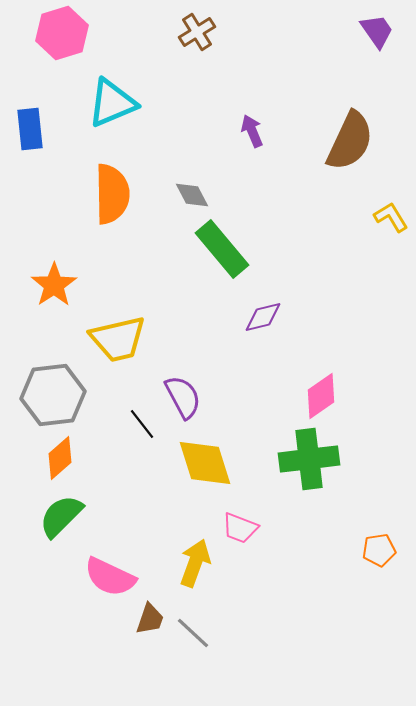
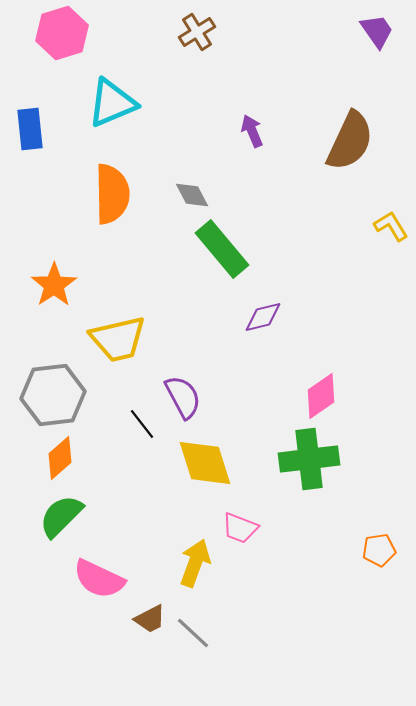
yellow L-shape: moved 9 px down
pink semicircle: moved 11 px left, 2 px down
brown trapezoid: rotated 44 degrees clockwise
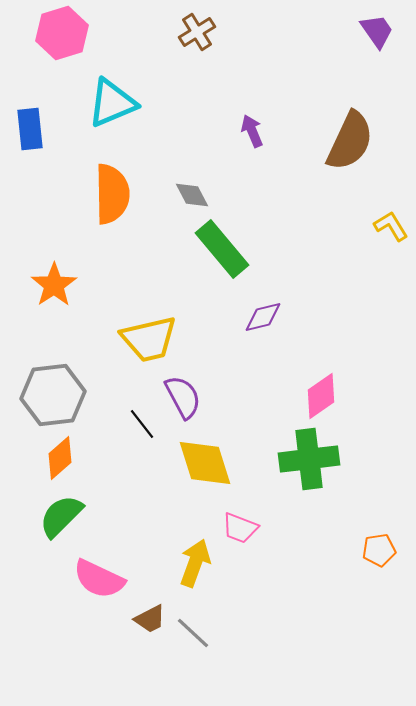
yellow trapezoid: moved 31 px right
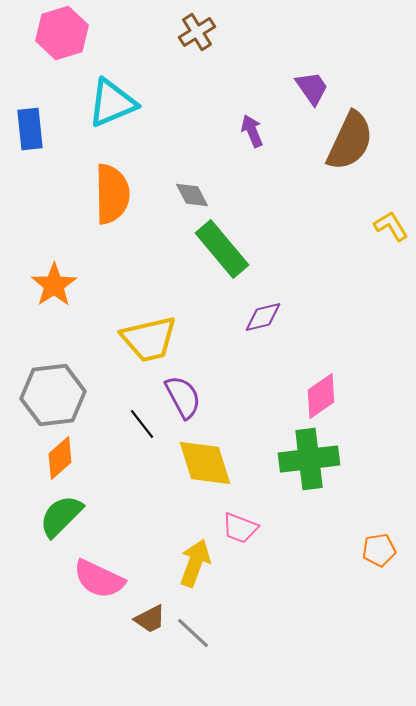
purple trapezoid: moved 65 px left, 57 px down
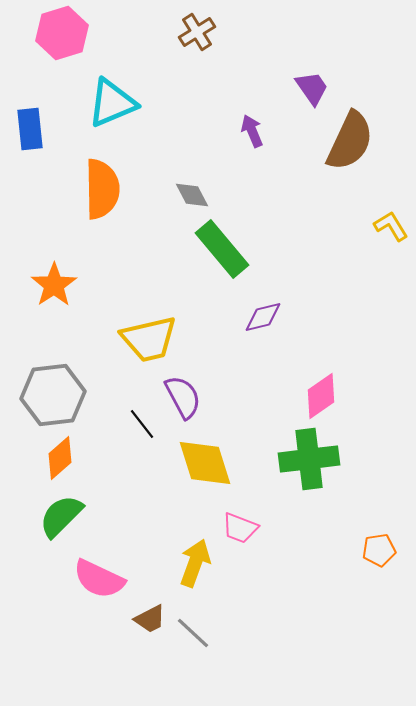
orange semicircle: moved 10 px left, 5 px up
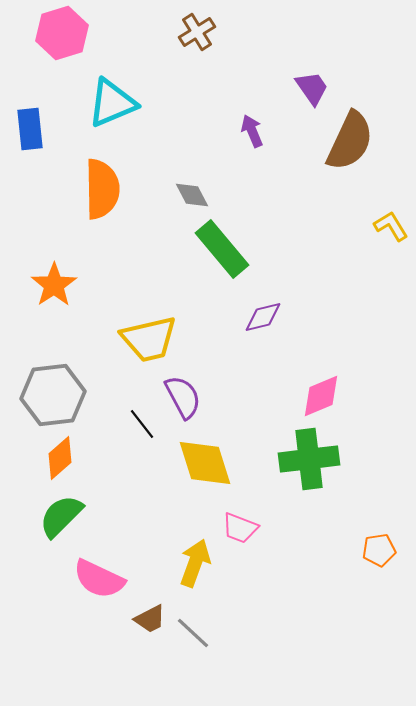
pink diamond: rotated 12 degrees clockwise
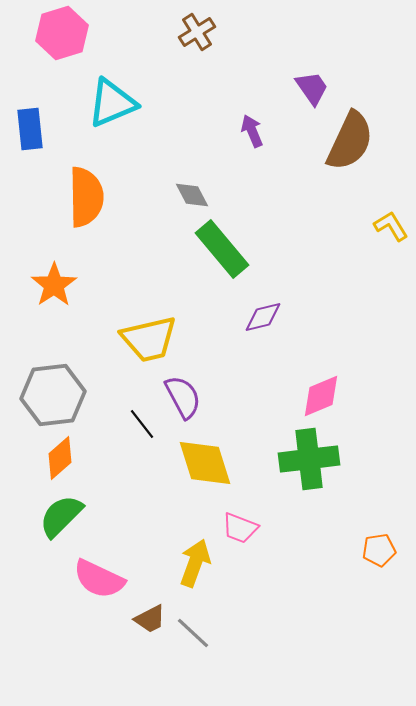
orange semicircle: moved 16 px left, 8 px down
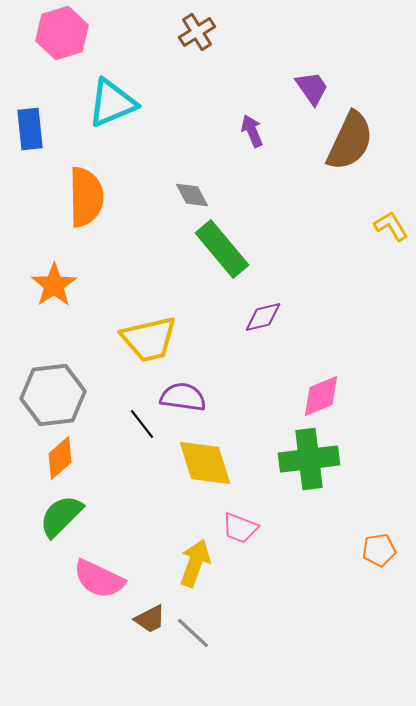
purple semicircle: rotated 54 degrees counterclockwise
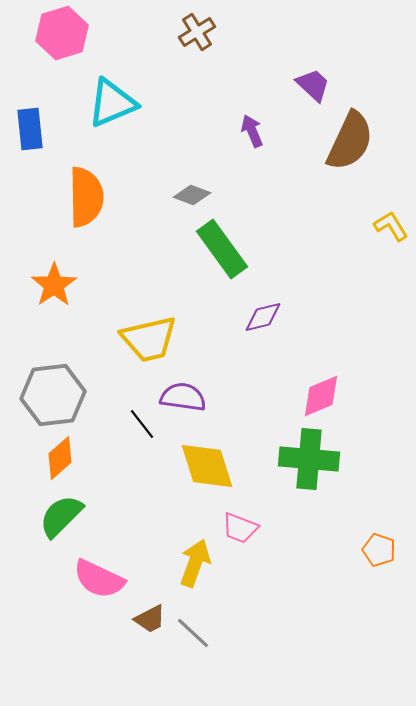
purple trapezoid: moved 1 px right, 3 px up; rotated 12 degrees counterclockwise
gray diamond: rotated 42 degrees counterclockwise
green rectangle: rotated 4 degrees clockwise
green cross: rotated 12 degrees clockwise
yellow diamond: moved 2 px right, 3 px down
orange pentagon: rotated 28 degrees clockwise
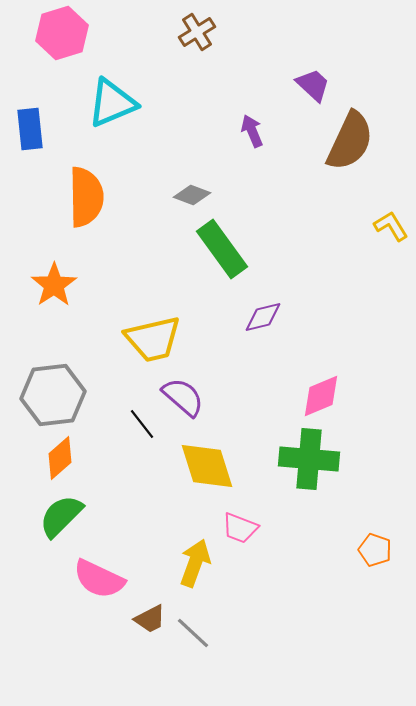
yellow trapezoid: moved 4 px right
purple semicircle: rotated 33 degrees clockwise
orange pentagon: moved 4 px left
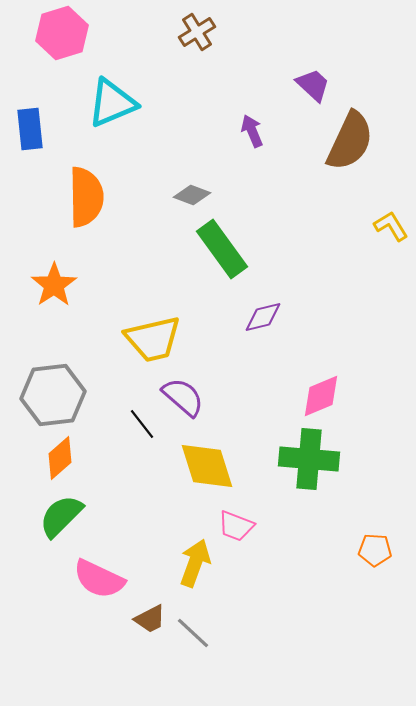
pink trapezoid: moved 4 px left, 2 px up
orange pentagon: rotated 16 degrees counterclockwise
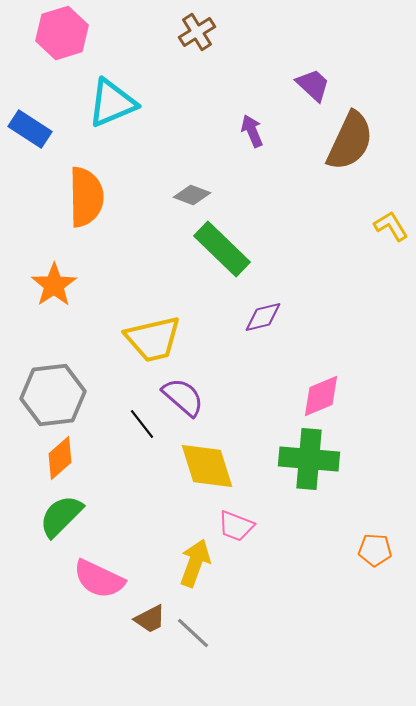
blue rectangle: rotated 51 degrees counterclockwise
green rectangle: rotated 10 degrees counterclockwise
